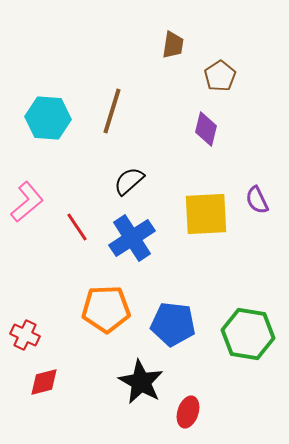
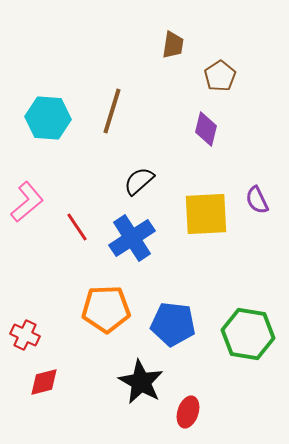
black semicircle: moved 10 px right
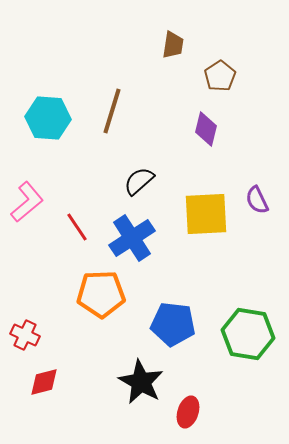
orange pentagon: moved 5 px left, 15 px up
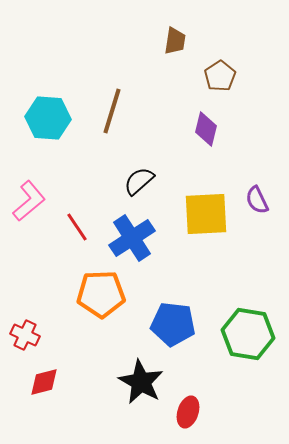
brown trapezoid: moved 2 px right, 4 px up
pink L-shape: moved 2 px right, 1 px up
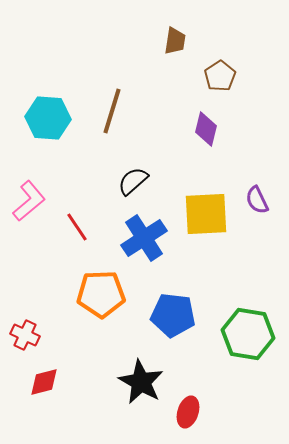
black semicircle: moved 6 px left
blue cross: moved 12 px right
blue pentagon: moved 9 px up
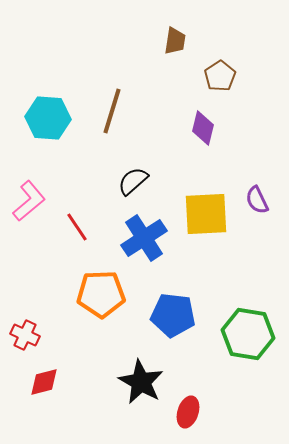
purple diamond: moved 3 px left, 1 px up
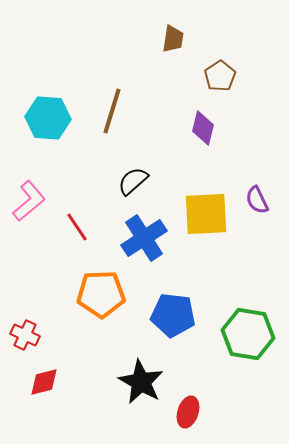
brown trapezoid: moved 2 px left, 2 px up
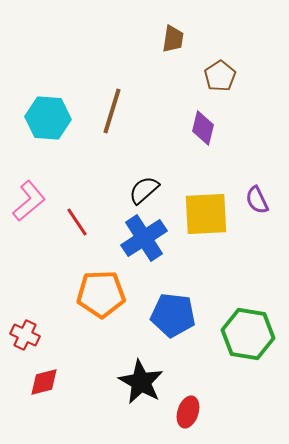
black semicircle: moved 11 px right, 9 px down
red line: moved 5 px up
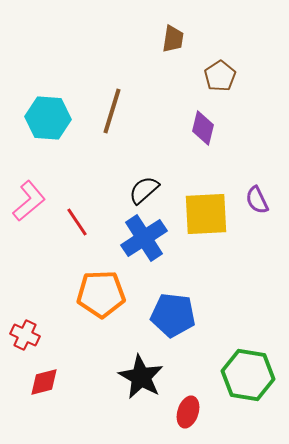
green hexagon: moved 41 px down
black star: moved 5 px up
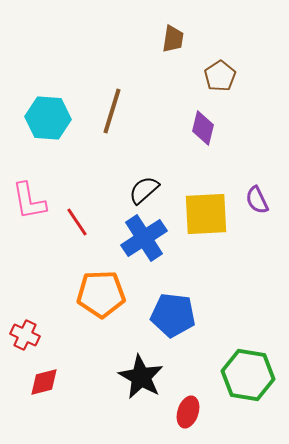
pink L-shape: rotated 120 degrees clockwise
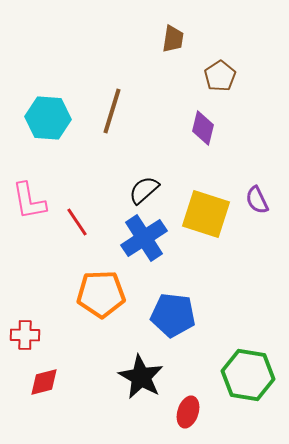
yellow square: rotated 21 degrees clockwise
red cross: rotated 24 degrees counterclockwise
